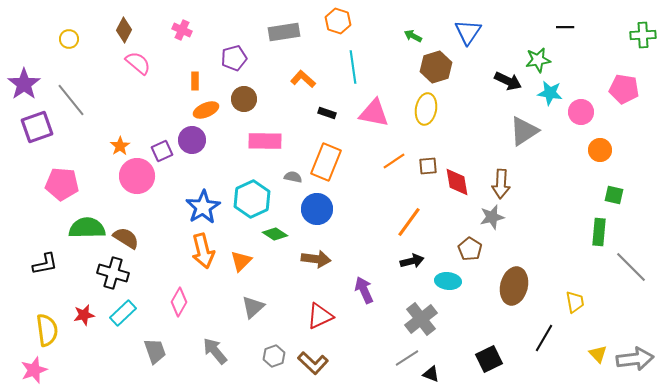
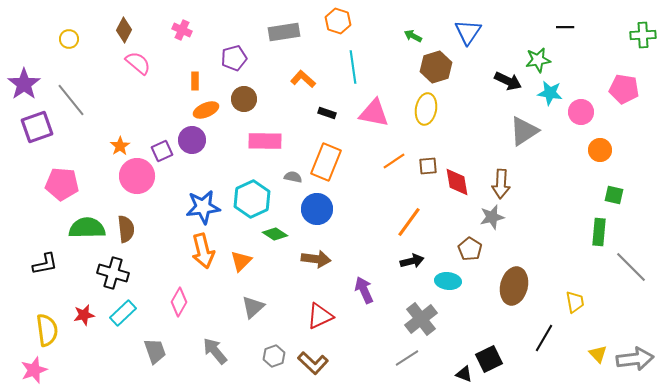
blue star at (203, 207): rotated 24 degrees clockwise
brown semicircle at (126, 238): moved 9 px up; rotated 52 degrees clockwise
black triangle at (431, 374): moved 33 px right
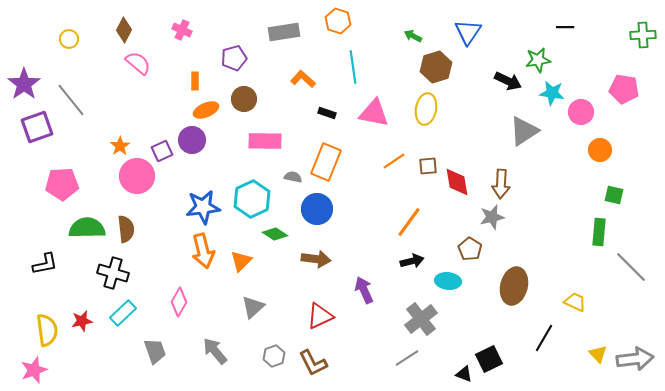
cyan star at (550, 93): moved 2 px right
pink pentagon at (62, 184): rotated 8 degrees counterclockwise
yellow trapezoid at (575, 302): rotated 55 degrees counterclockwise
red star at (84, 315): moved 2 px left, 6 px down
brown L-shape at (313, 363): rotated 20 degrees clockwise
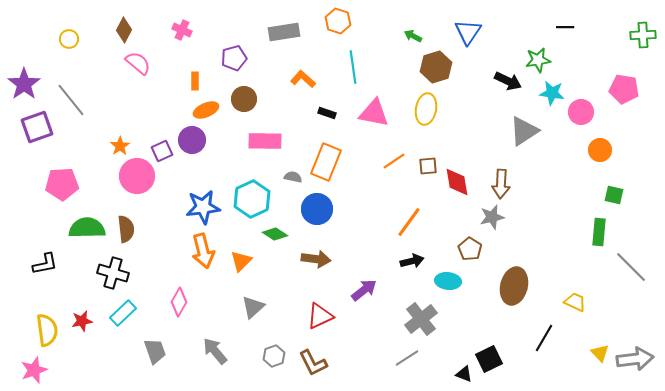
purple arrow at (364, 290): rotated 76 degrees clockwise
yellow triangle at (598, 354): moved 2 px right, 1 px up
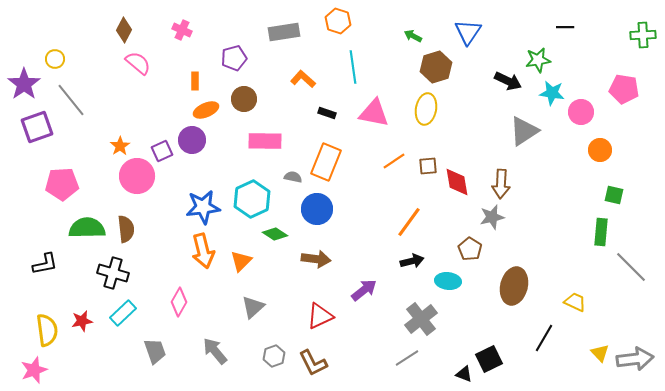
yellow circle at (69, 39): moved 14 px left, 20 px down
green rectangle at (599, 232): moved 2 px right
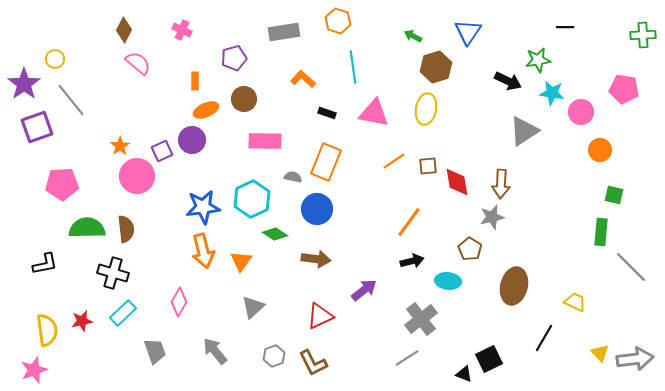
orange triangle at (241, 261): rotated 10 degrees counterclockwise
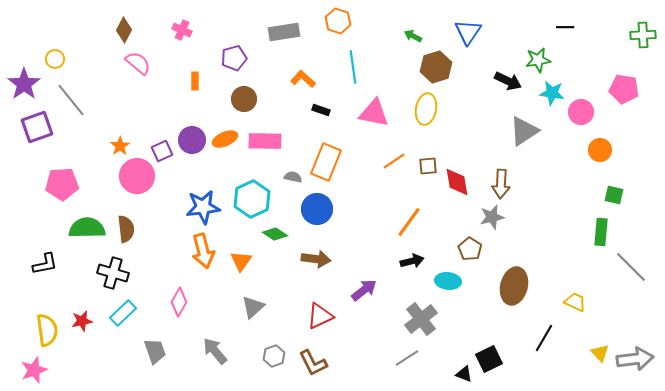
orange ellipse at (206, 110): moved 19 px right, 29 px down
black rectangle at (327, 113): moved 6 px left, 3 px up
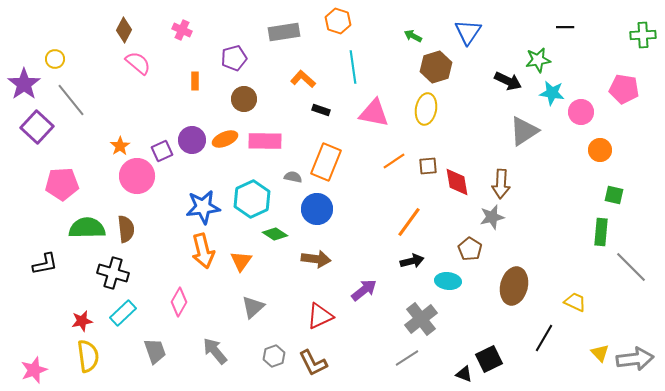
purple square at (37, 127): rotated 28 degrees counterclockwise
yellow semicircle at (47, 330): moved 41 px right, 26 px down
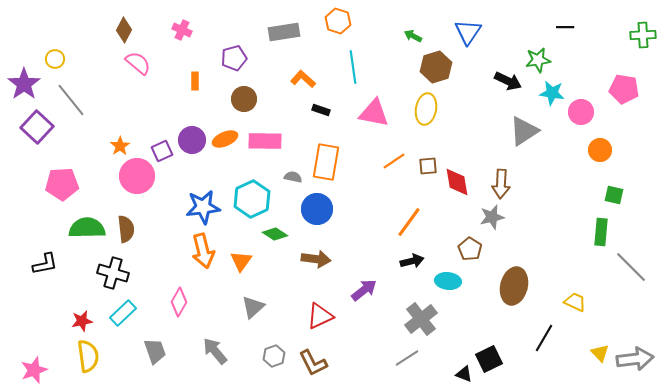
orange rectangle at (326, 162): rotated 12 degrees counterclockwise
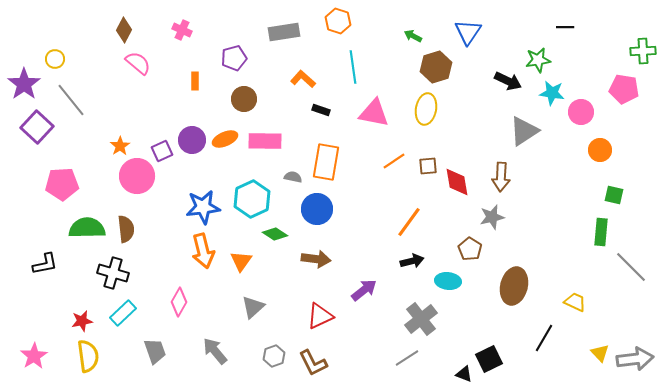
green cross at (643, 35): moved 16 px down
brown arrow at (501, 184): moved 7 px up
pink star at (34, 370): moved 14 px up; rotated 12 degrees counterclockwise
